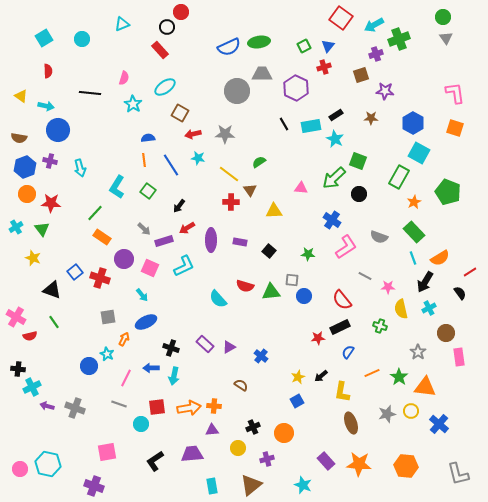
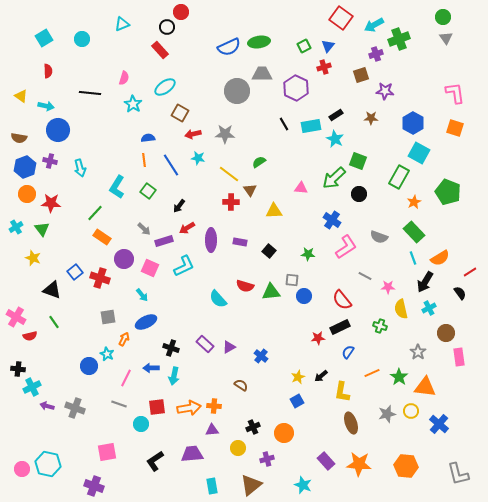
pink circle at (20, 469): moved 2 px right
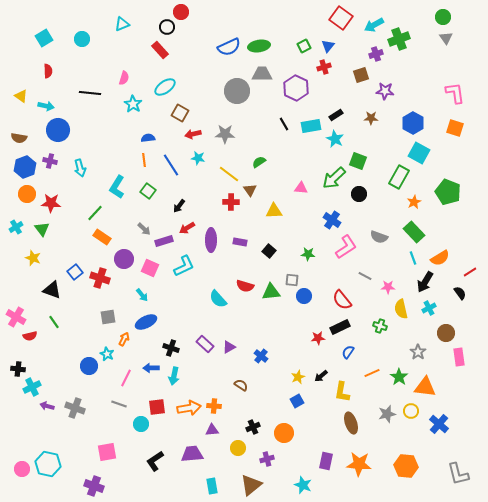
green ellipse at (259, 42): moved 4 px down
purple rectangle at (326, 461): rotated 54 degrees clockwise
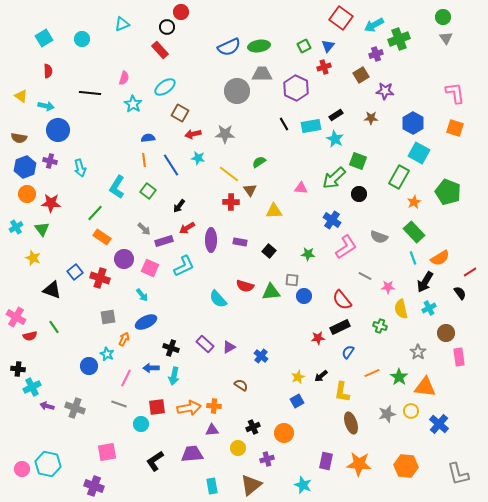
brown square at (361, 75): rotated 14 degrees counterclockwise
green line at (54, 322): moved 5 px down
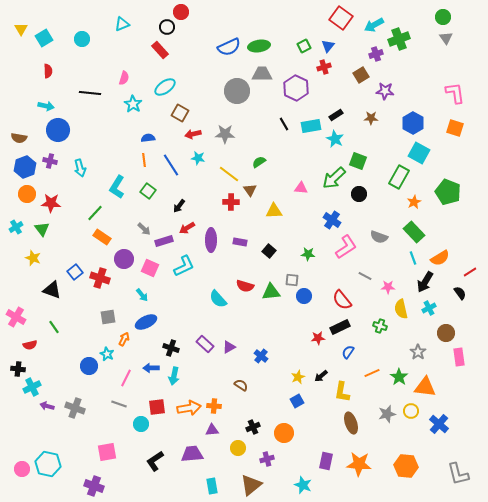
yellow triangle at (21, 96): moved 67 px up; rotated 24 degrees clockwise
red semicircle at (30, 336): moved 9 px down
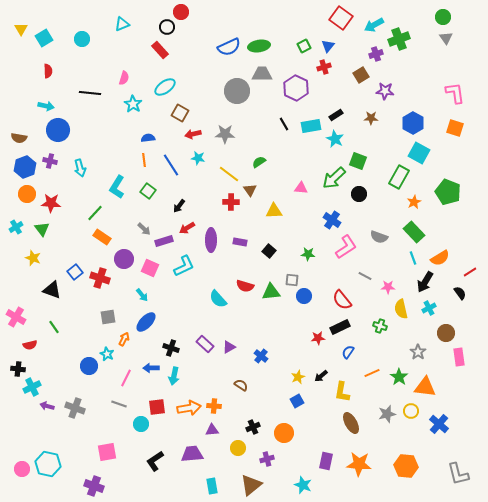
blue ellipse at (146, 322): rotated 20 degrees counterclockwise
brown ellipse at (351, 423): rotated 10 degrees counterclockwise
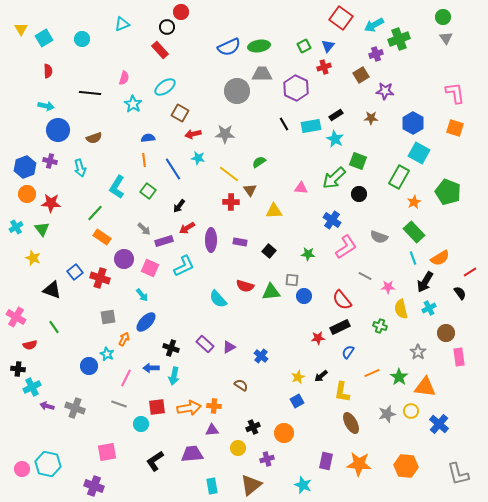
brown semicircle at (19, 138): moved 75 px right; rotated 28 degrees counterclockwise
blue line at (171, 165): moved 2 px right, 4 px down
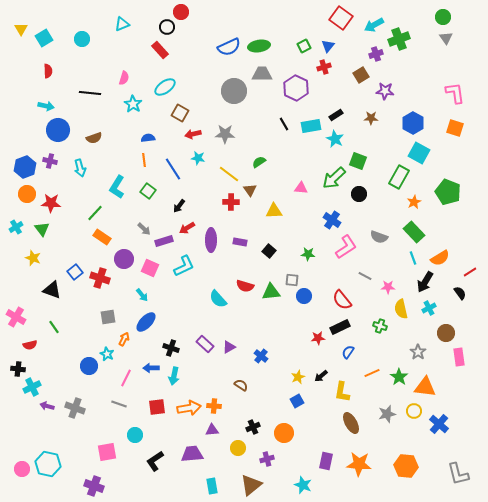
gray circle at (237, 91): moved 3 px left
yellow circle at (411, 411): moved 3 px right
cyan circle at (141, 424): moved 6 px left, 11 px down
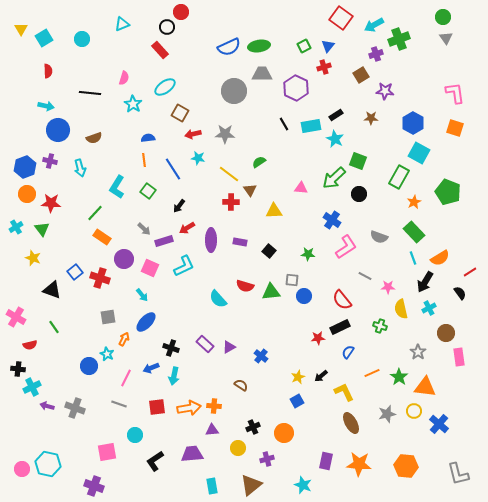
blue arrow at (151, 368): rotated 21 degrees counterclockwise
yellow L-shape at (342, 392): moved 2 px right; rotated 145 degrees clockwise
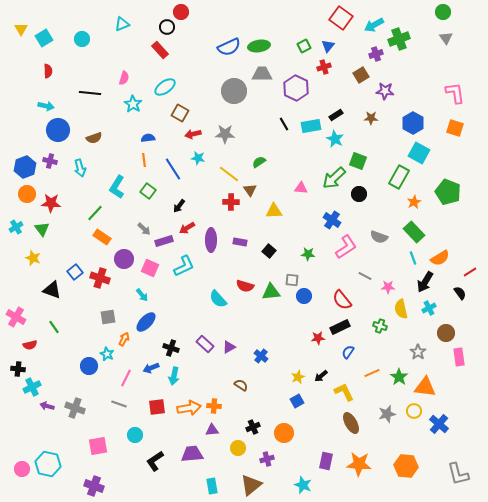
green circle at (443, 17): moved 5 px up
pink square at (107, 452): moved 9 px left, 6 px up
